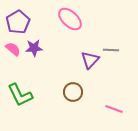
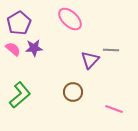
purple pentagon: moved 1 px right, 1 px down
green L-shape: rotated 104 degrees counterclockwise
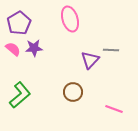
pink ellipse: rotated 30 degrees clockwise
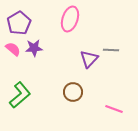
pink ellipse: rotated 35 degrees clockwise
purple triangle: moved 1 px left, 1 px up
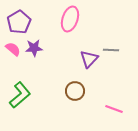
purple pentagon: moved 1 px up
brown circle: moved 2 px right, 1 px up
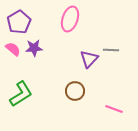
green L-shape: moved 1 px right, 1 px up; rotated 8 degrees clockwise
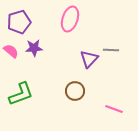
purple pentagon: rotated 15 degrees clockwise
pink semicircle: moved 2 px left, 2 px down
green L-shape: rotated 12 degrees clockwise
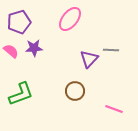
pink ellipse: rotated 20 degrees clockwise
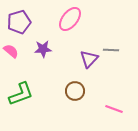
purple star: moved 9 px right, 1 px down
